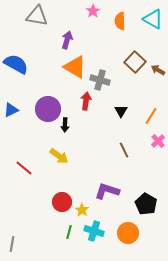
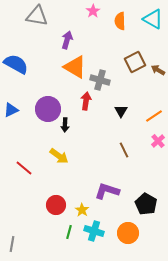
brown square: rotated 20 degrees clockwise
orange line: moved 3 px right; rotated 24 degrees clockwise
red circle: moved 6 px left, 3 px down
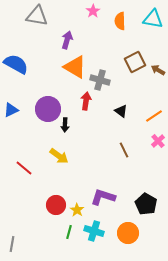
cyan triangle: rotated 20 degrees counterclockwise
black triangle: rotated 24 degrees counterclockwise
purple L-shape: moved 4 px left, 6 px down
yellow star: moved 5 px left
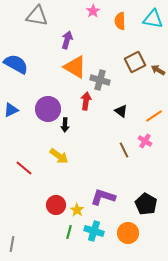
pink cross: moved 13 px left; rotated 16 degrees counterclockwise
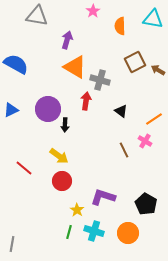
orange semicircle: moved 5 px down
orange line: moved 3 px down
red circle: moved 6 px right, 24 px up
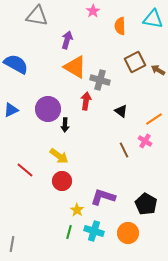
red line: moved 1 px right, 2 px down
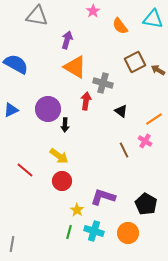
orange semicircle: rotated 36 degrees counterclockwise
gray cross: moved 3 px right, 3 px down
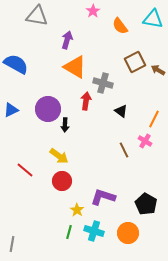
orange line: rotated 30 degrees counterclockwise
